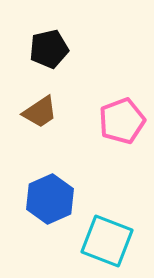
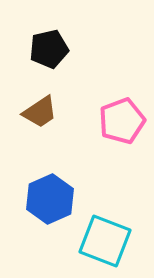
cyan square: moved 2 px left
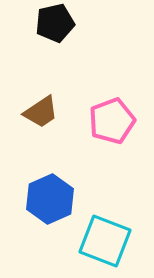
black pentagon: moved 6 px right, 26 px up
brown trapezoid: moved 1 px right
pink pentagon: moved 10 px left
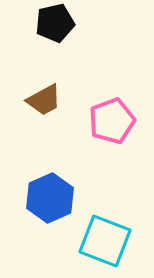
brown trapezoid: moved 3 px right, 12 px up; rotated 6 degrees clockwise
blue hexagon: moved 1 px up
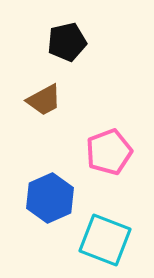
black pentagon: moved 12 px right, 19 px down
pink pentagon: moved 3 px left, 31 px down
cyan square: moved 1 px up
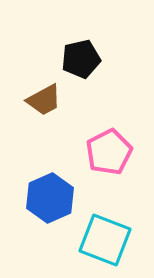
black pentagon: moved 14 px right, 17 px down
pink pentagon: rotated 6 degrees counterclockwise
